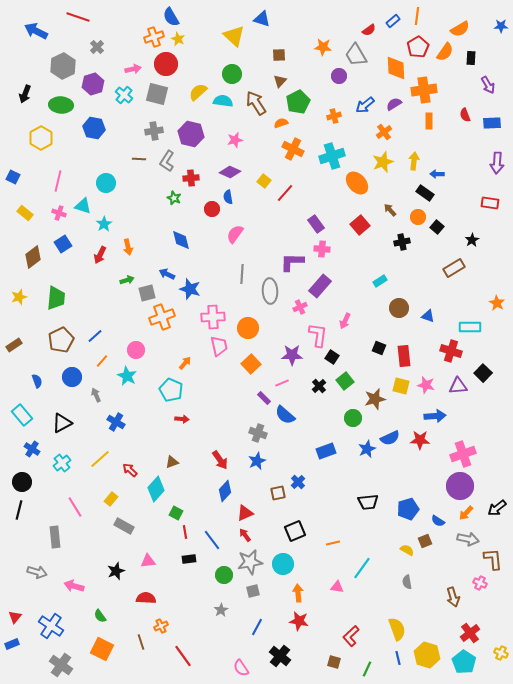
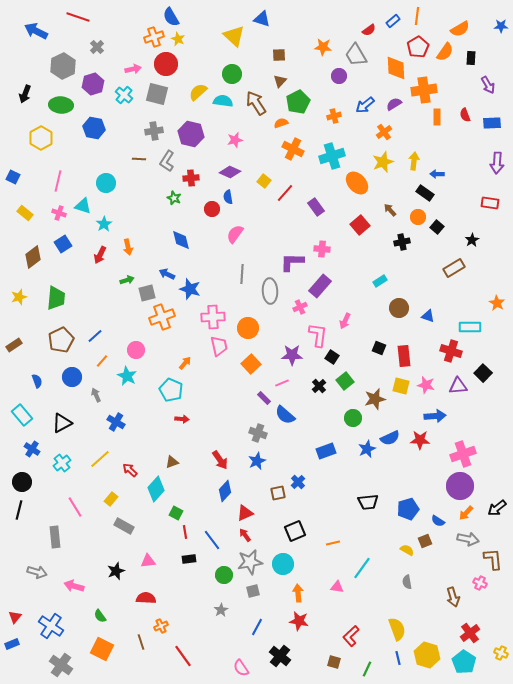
orange rectangle at (429, 121): moved 8 px right, 4 px up
purple rectangle at (316, 224): moved 17 px up
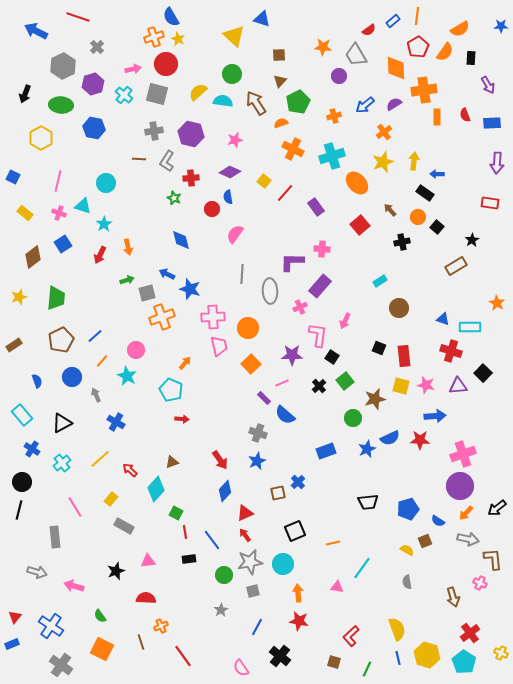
brown rectangle at (454, 268): moved 2 px right, 2 px up
blue triangle at (428, 316): moved 15 px right, 3 px down
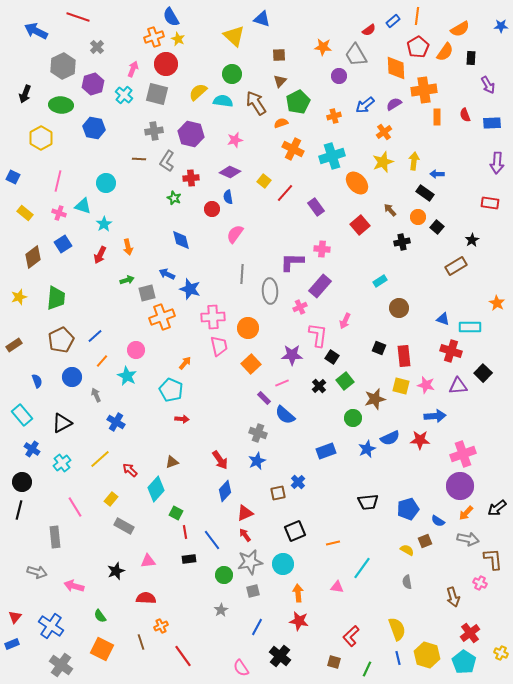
pink arrow at (133, 69): rotated 56 degrees counterclockwise
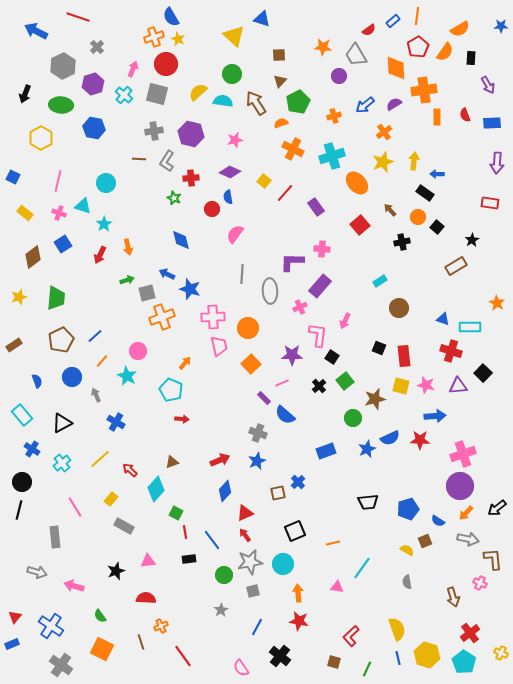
pink circle at (136, 350): moved 2 px right, 1 px down
red arrow at (220, 460): rotated 78 degrees counterclockwise
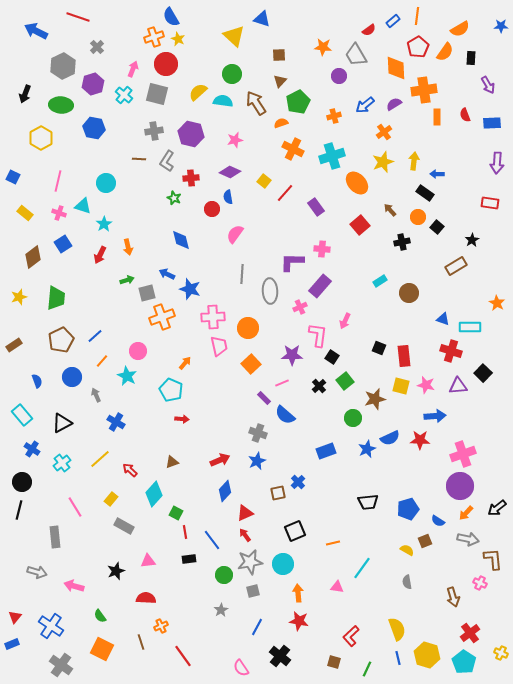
brown circle at (399, 308): moved 10 px right, 15 px up
cyan diamond at (156, 489): moved 2 px left, 5 px down
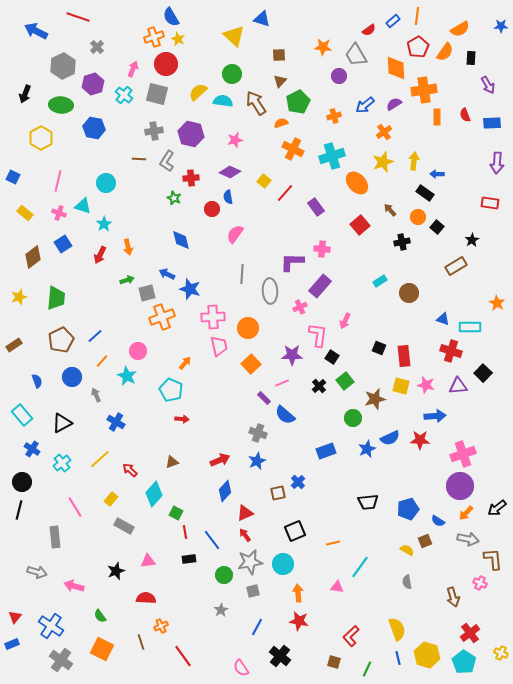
cyan line at (362, 568): moved 2 px left, 1 px up
gray cross at (61, 665): moved 5 px up
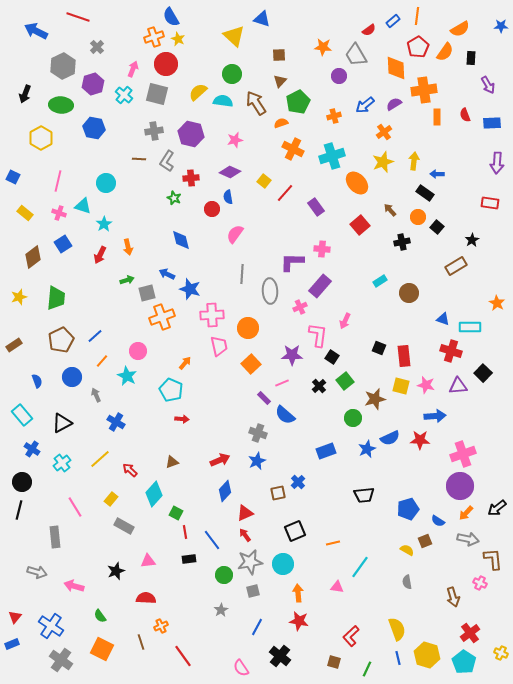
pink cross at (213, 317): moved 1 px left, 2 px up
black trapezoid at (368, 502): moved 4 px left, 7 px up
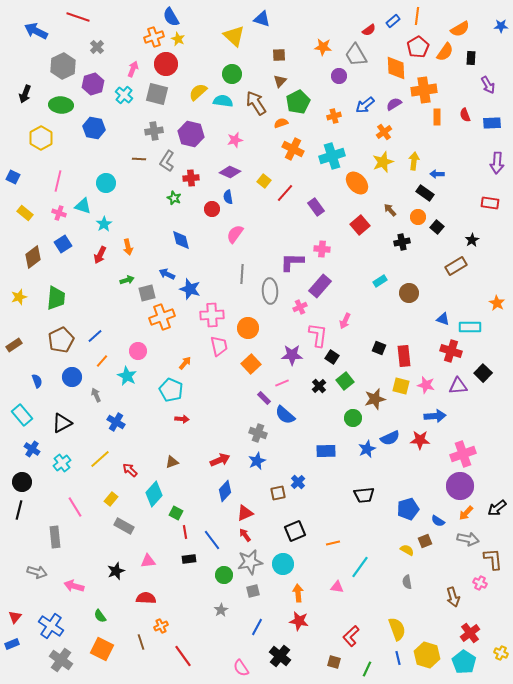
blue rectangle at (326, 451): rotated 18 degrees clockwise
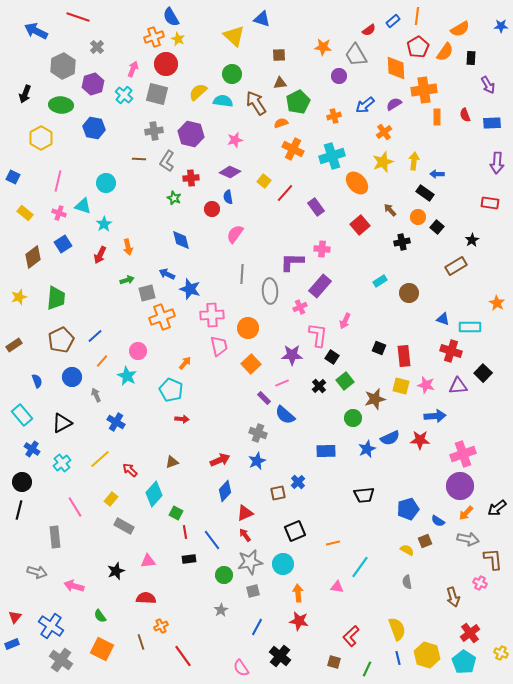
brown triangle at (280, 81): moved 2 px down; rotated 40 degrees clockwise
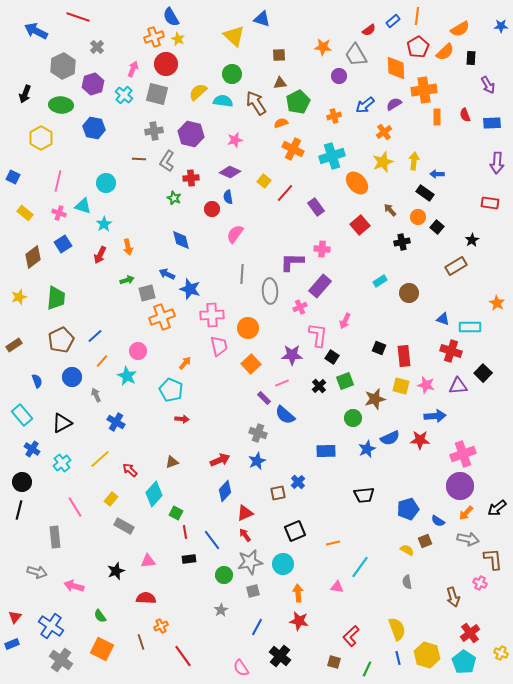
orange semicircle at (445, 52): rotated 12 degrees clockwise
green square at (345, 381): rotated 18 degrees clockwise
